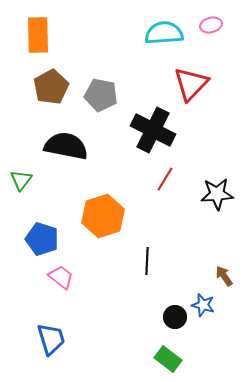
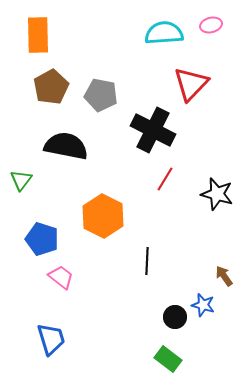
black star: rotated 20 degrees clockwise
orange hexagon: rotated 15 degrees counterclockwise
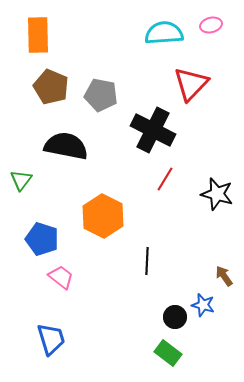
brown pentagon: rotated 20 degrees counterclockwise
green rectangle: moved 6 px up
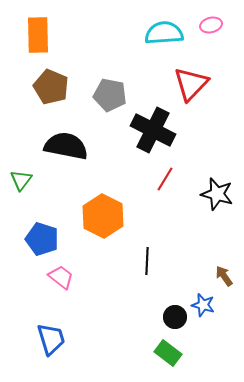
gray pentagon: moved 9 px right
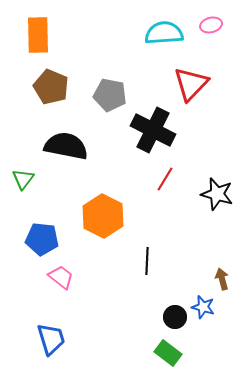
green triangle: moved 2 px right, 1 px up
blue pentagon: rotated 12 degrees counterclockwise
brown arrow: moved 2 px left, 3 px down; rotated 20 degrees clockwise
blue star: moved 2 px down
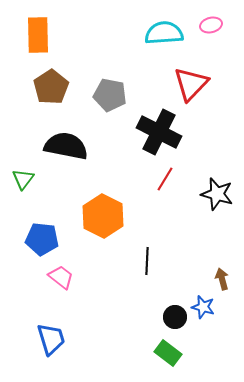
brown pentagon: rotated 16 degrees clockwise
black cross: moved 6 px right, 2 px down
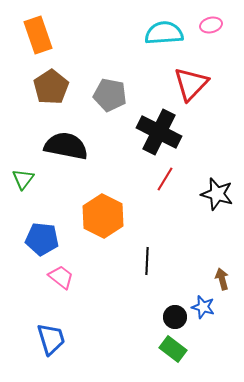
orange rectangle: rotated 18 degrees counterclockwise
green rectangle: moved 5 px right, 4 px up
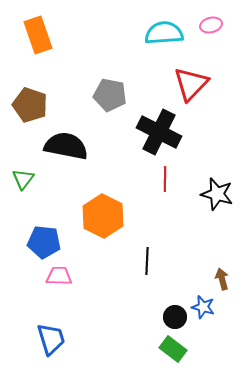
brown pentagon: moved 21 px left, 18 px down; rotated 20 degrees counterclockwise
red line: rotated 30 degrees counterclockwise
blue pentagon: moved 2 px right, 3 px down
pink trapezoid: moved 2 px left, 1 px up; rotated 36 degrees counterclockwise
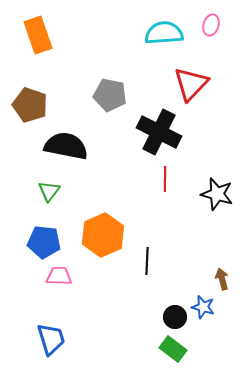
pink ellipse: rotated 60 degrees counterclockwise
green triangle: moved 26 px right, 12 px down
orange hexagon: moved 19 px down; rotated 9 degrees clockwise
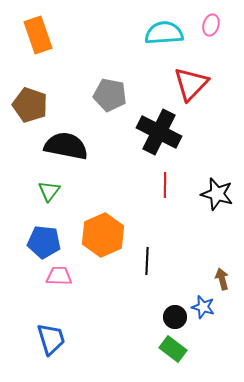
red line: moved 6 px down
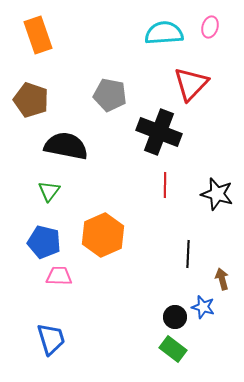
pink ellipse: moved 1 px left, 2 px down
brown pentagon: moved 1 px right, 5 px up
black cross: rotated 6 degrees counterclockwise
blue pentagon: rotated 8 degrees clockwise
black line: moved 41 px right, 7 px up
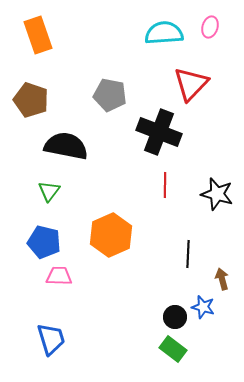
orange hexagon: moved 8 px right
